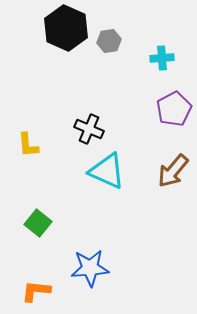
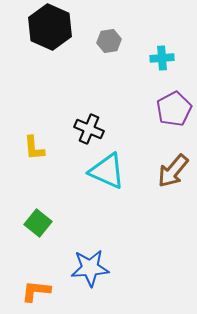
black hexagon: moved 16 px left, 1 px up
yellow L-shape: moved 6 px right, 3 px down
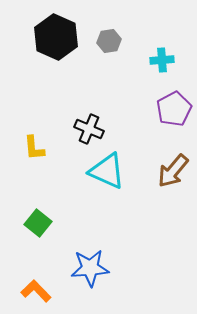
black hexagon: moved 6 px right, 10 px down
cyan cross: moved 2 px down
orange L-shape: rotated 40 degrees clockwise
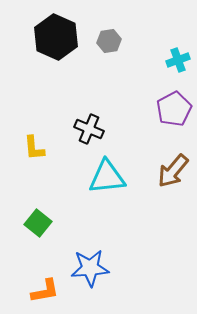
cyan cross: moved 16 px right; rotated 15 degrees counterclockwise
cyan triangle: moved 6 px down; rotated 30 degrees counterclockwise
orange L-shape: moved 9 px right; rotated 124 degrees clockwise
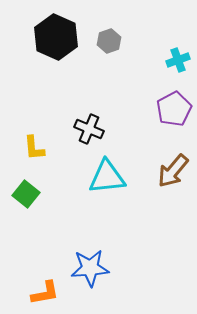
gray hexagon: rotated 10 degrees counterclockwise
green square: moved 12 px left, 29 px up
orange L-shape: moved 2 px down
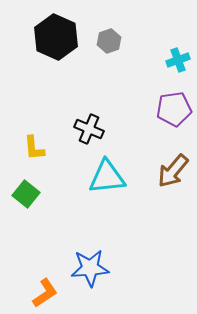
purple pentagon: rotated 20 degrees clockwise
orange L-shape: rotated 24 degrees counterclockwise
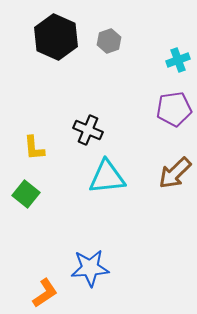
black cross: moved 1 px left, 1 px down
brown arrow: moved 2 px right, 2 px down; rotated 6 degrees clockwise
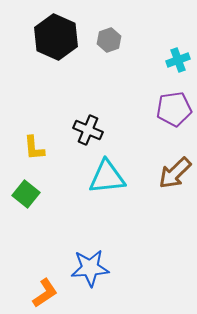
gray hexagon: moved 1 px up
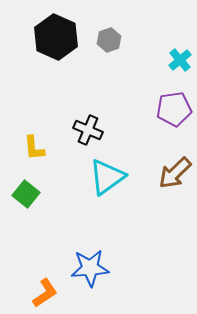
cyan cross: moved 2 px right; rotated 20 degrees counterclockwise
cyan triangle: rotated 30 degrees counterclockwise
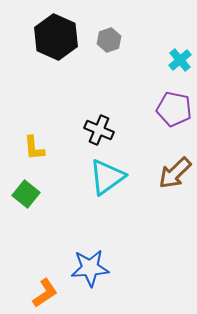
purple pentagon: rotated 20 degrees clockwise
black cross: moved 11 px right
